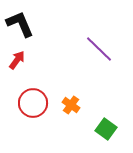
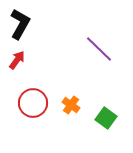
black L-shape: rotated 52 degrees clockwise
green square: moved 11 px up
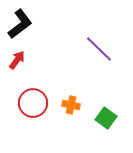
black L-shape: rotated 24 degrees clockwise
orange cross: rotated 24 degrees counterclockwise
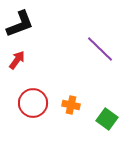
black L-shape: rotated 16 degrees clockwise
purple line: moved 1 px right
green square: moved 1 px right, 1 px down
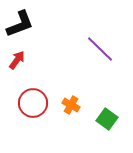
orange cross: rotated 18 degrees clockwise
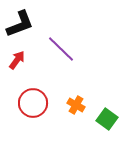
purple line: moved 39 px left
orange cross: moved 5 px right
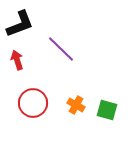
red arrow: rotated 54 degrees counterclockwise
green square: moved 9 px up; rotated 20 degrees counterclockwise
